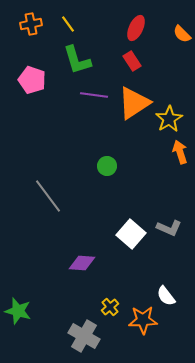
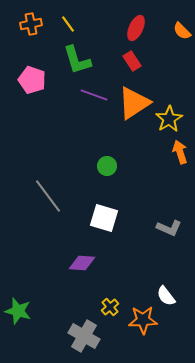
orange semicircle: moved 3 px up
purple line: rotated 12 degrees clockwise
white square: moved 27 px left, 16 px up; rotated 24 degrees counterclockwise
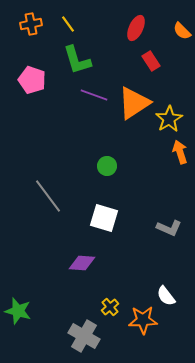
red rectangle: moved 19 px right
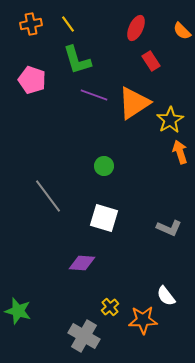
yellow star: moved 1 px right, 1 px down
green circle: moved 3 px left
